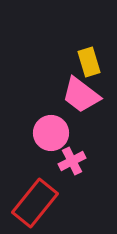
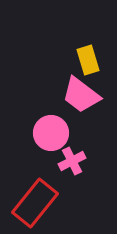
yellow rectangle: moved 1 px left, 2 px up
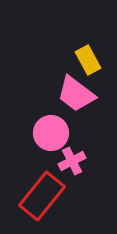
yellow rectangle: rotated 12 degrees counterclockwise
pink trapezoid: moved 5 px left, 1 px up
red rectangle: moved 7 px right, 7 px up
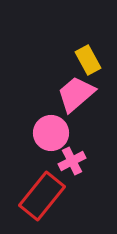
pink trapezoid: rotated 102 degrees clockwise
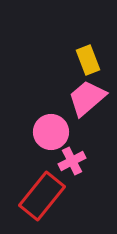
yellow rectangle: rotated 8 degrees clockwise
pink trapezoid: moved 11 px right, 4 px down
pink circle: moved 1 px up
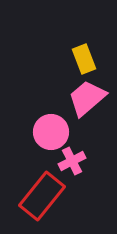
yellow rectangle: moved 4 px left, 1 px up
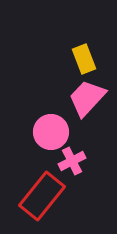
pink trapezoid: rotated 6 degrees counterclockwise
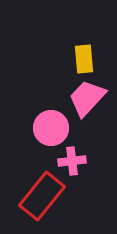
yellow rectangle: rotated 16 degrees clockwise
pink circle: moved 4 px up
pink cross: rotated 20 degrees clockwise
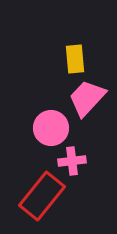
yellow rectangle: moved 9 px left
